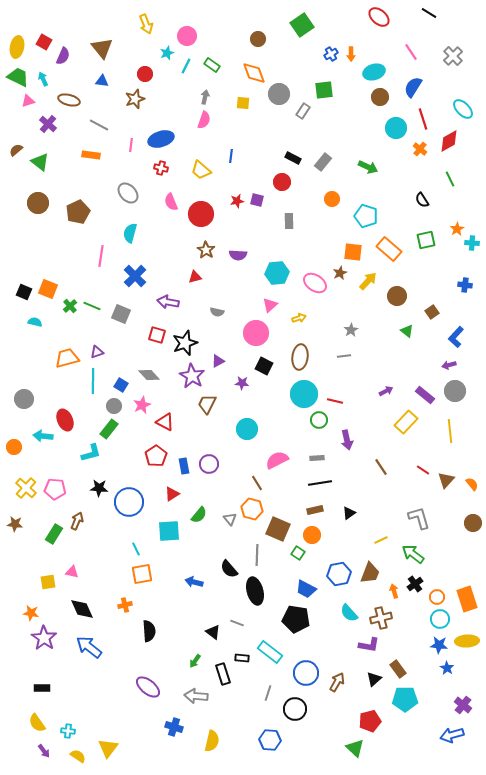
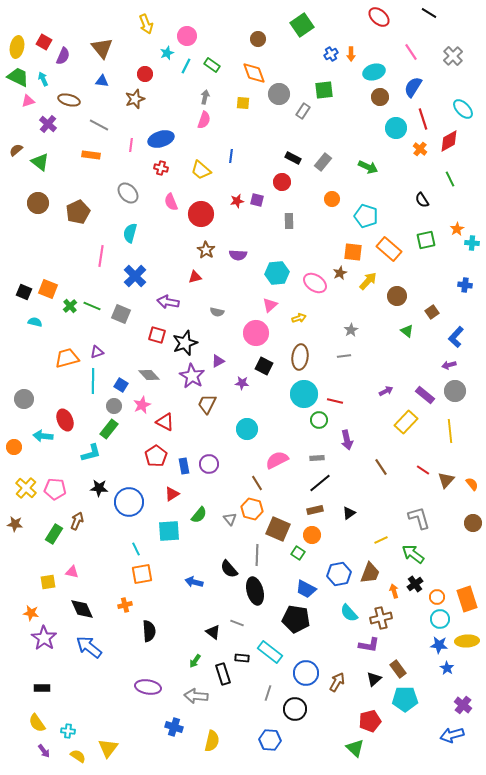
black line at (320, 483): rotated 30 degrees counterclockwise
purple ellipse at (148, 687): rotated 30 degrees counterclockwise
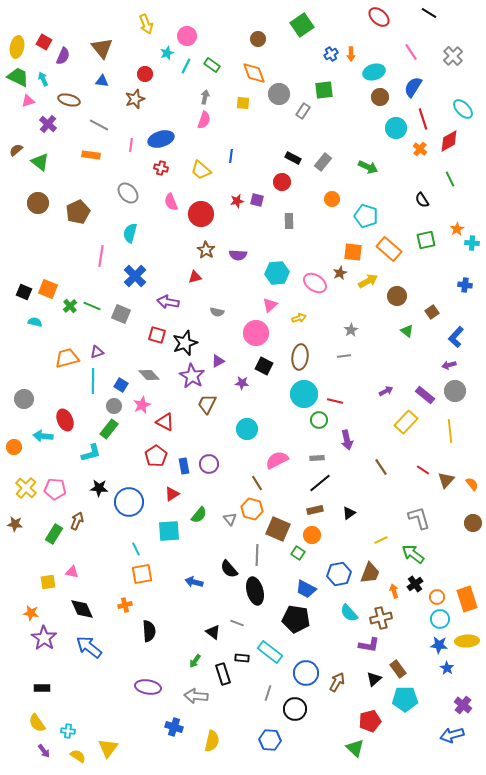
yellow arrow at (368, 281): rotated 18 degrees clockwise
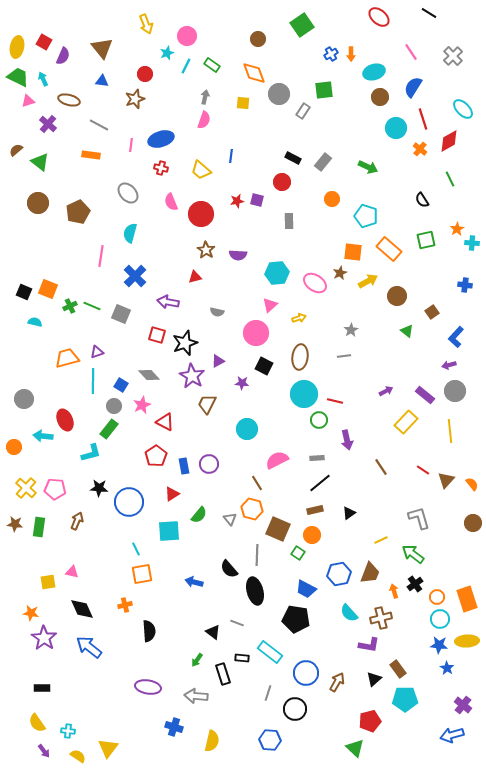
green cross at (70, 306): rotated 16 degrees clockwise
green rectangle at (54, 534): moved 15 px left, 7 px up; rotated 24 degrees counterclockwise
green arrow at (195, 661): moved 2 px right, 1 px up
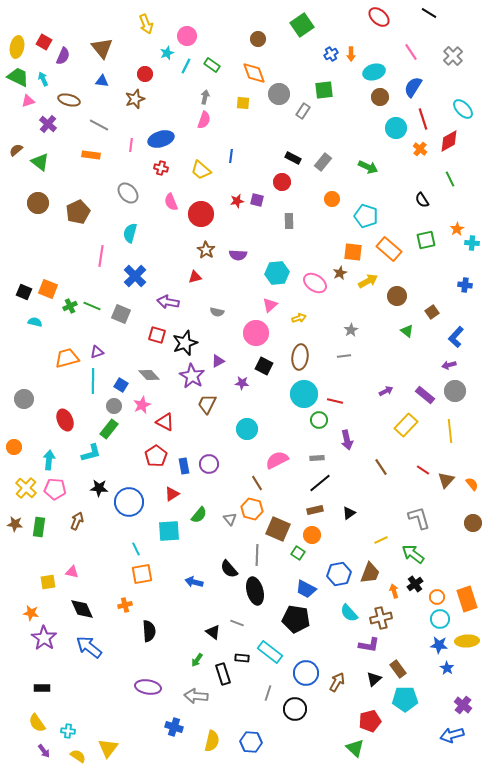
yellow rectangle at (406, 422): moved 3 px down
cyan arrow at (43, 436): moved 6 px right, 24 px down; rotated 90 degrees clockwise
blue hexagon at (270, 740): moved 19 px left, 2 px down
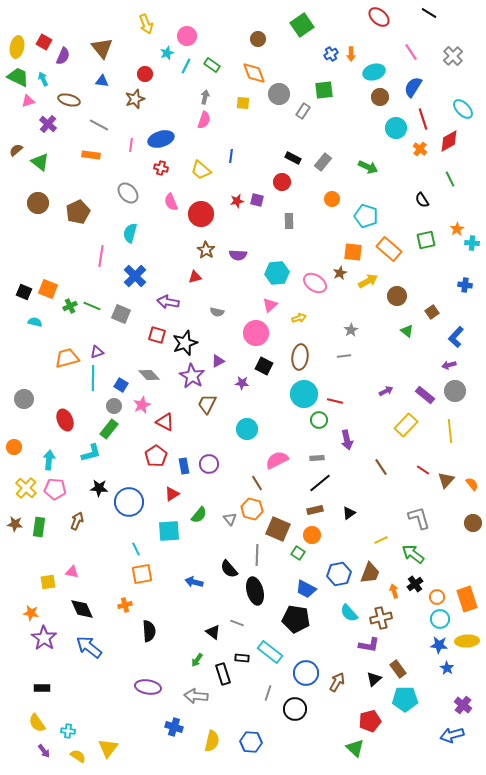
cyan line at (93, 381): moved 3 px up
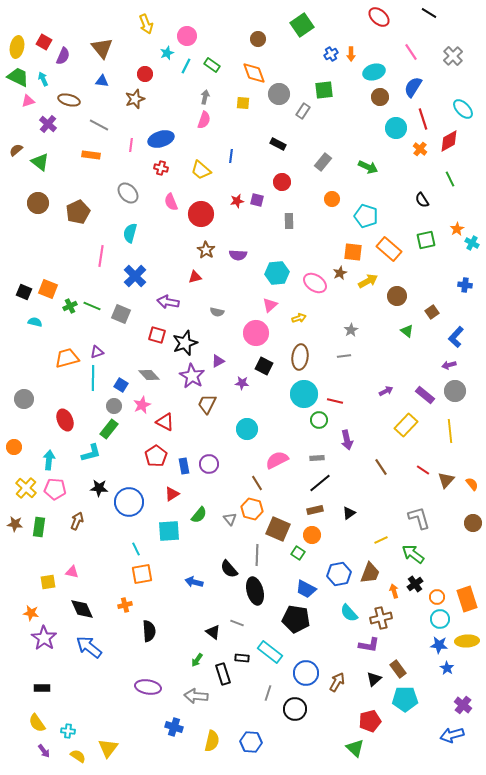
black rectangle at (293, 158): moved 15 px left, 14 px up
cyan cross at (472, 243): rotated 24 degrees clockwise
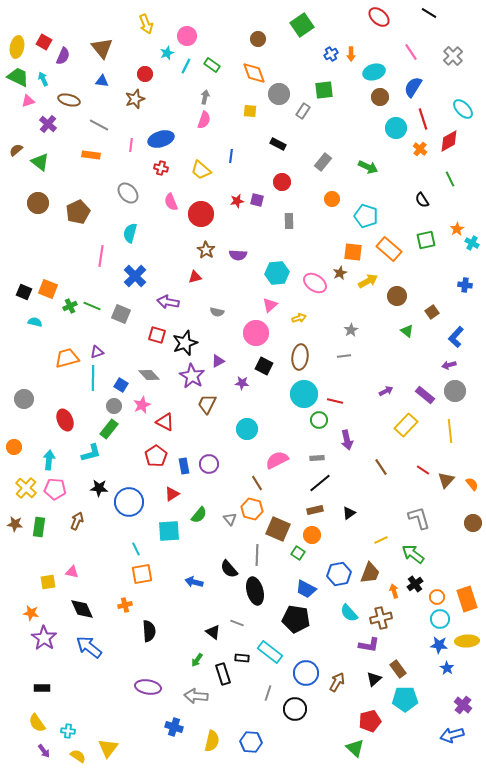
yellow square at (243, 103): moved 7 px right, 8 px down
